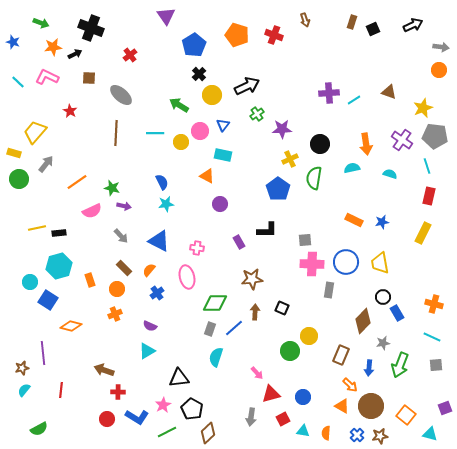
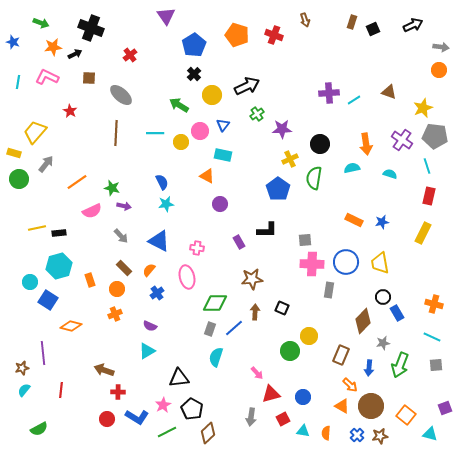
black cross at (199, 74): moved 5 px left
cyan line at (18, 82): rotated 56 degrees clockwise
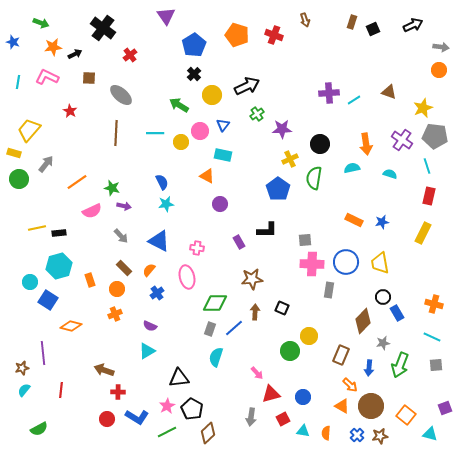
black cross at (91, 28): moved 12 px right; rotated 15 degrees clockwise
yellow trapezoid at (35, 132): moved 6 px left, 2 px up
pink star at (163, 405): moved 4 px right, 1 px down
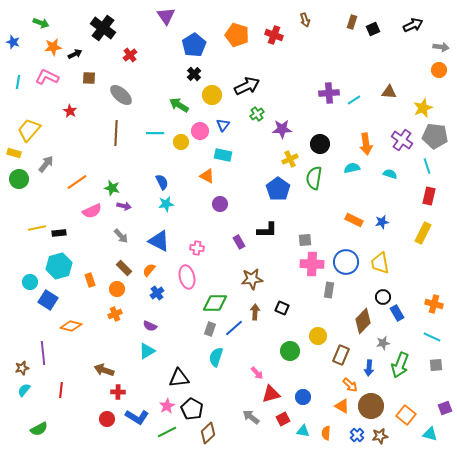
brown triangle at (389, 92): rotated 14 degrees counterclockwise
yellow circle at (309, 336): moved 9 px right
gray arrow at (251, 417): rotated 120 degrees clockwise
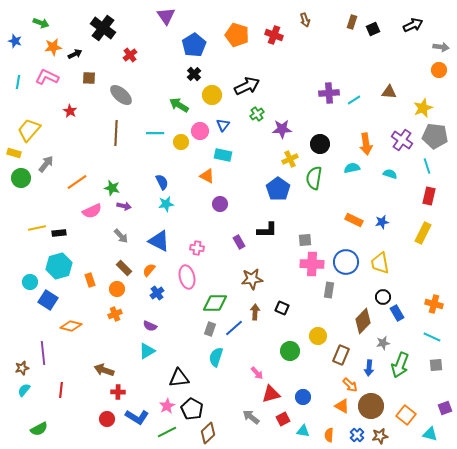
blue star at (13, 42): moved 2 px right, 1 px up
green circle at (19, 179): moved 2 px right, 1 px up
orange semicircle at (326, 433): moved 3 px right, 2 px down
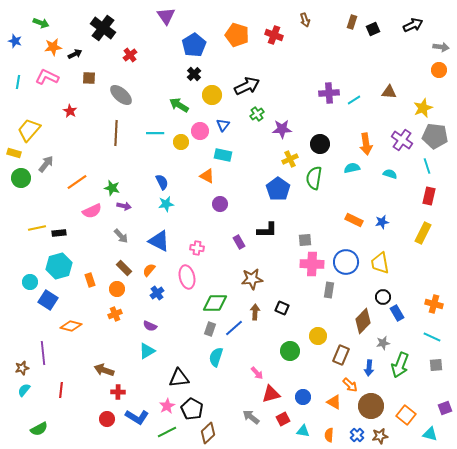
orange triangle at (342, 406): moved 8 px left, 4 px up
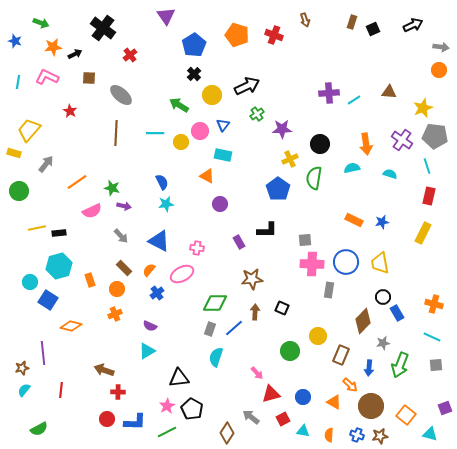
green circle at (21, 178): moved 2 px left, 13 px down
pink ellipse at (187, 277): moved 5 px left, 3 px up; rotated 75 degrees clockwise
blue L-shape at (137, 417): moved 2 px left, 5 px down; rotated 30 degrees counterclockwise
brown diamond at (208, 433): moved 19 px right; rotated 15 degrees counterclockwise
blue cross at (357, 435): rotated 24 degrees counterclockwise
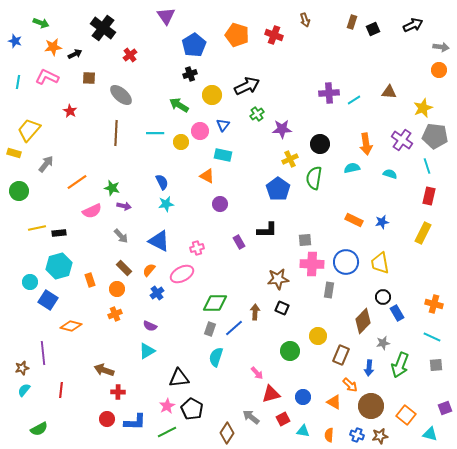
black cross at (194, 74): moved 4 px left; rotated 24 degrees clockwise
pink cross at (197, 248): rotated 24 degrees counterclockwise
brown star at (252, 279): moved 26 px right
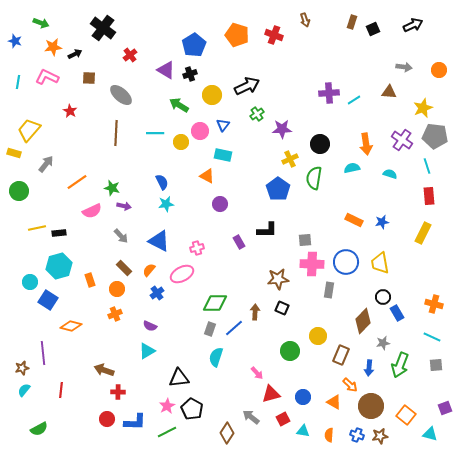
purple triangle at (166, 16): moved 54 px down; rotated 24 degrees counterclockwise
gray arrow at (441, 47): moved 37 px left, 20 px down
red rectangle at (429, 196): rotated 18 degrees counterclockwise
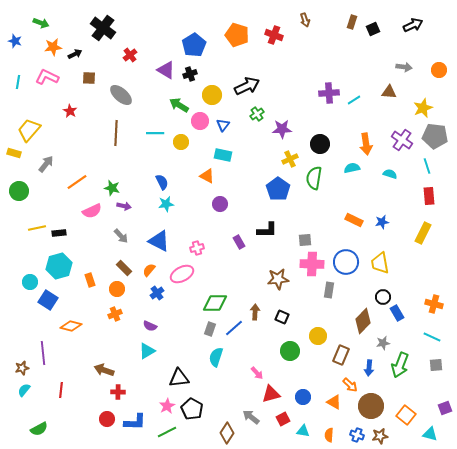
pink circle at (200, 131): moved 10 px up
black square at (282, 308): moved 9 px down
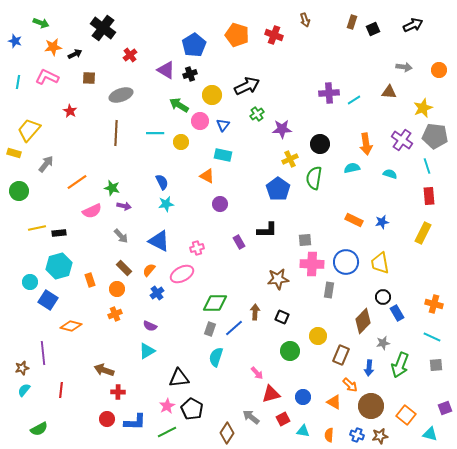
gray ellipse at (121, 95): rotated 60 degrees counterclockwise
